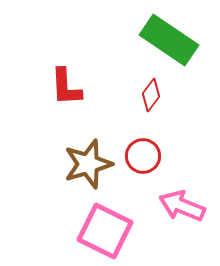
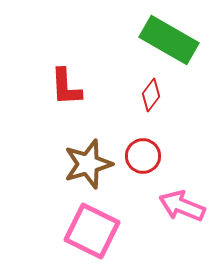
green rectangle: rotated 4 degrees counterclockwise
pink square: moved 13 px left
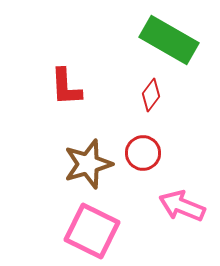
red circle: moved 3 px up
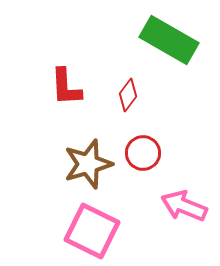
red diamond: moved 23 px left
pink arrow: moved 2 px right
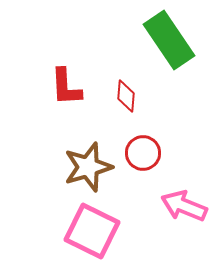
green rectangle: rotated 26 degrees clockwise
red diamond: moved 2 px left, 1 px down; rotated 32 degrees counterclockwise
brown star: moved 3 px down
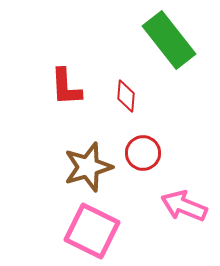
green rectangle: rotated 4 degrees counterclockwise
